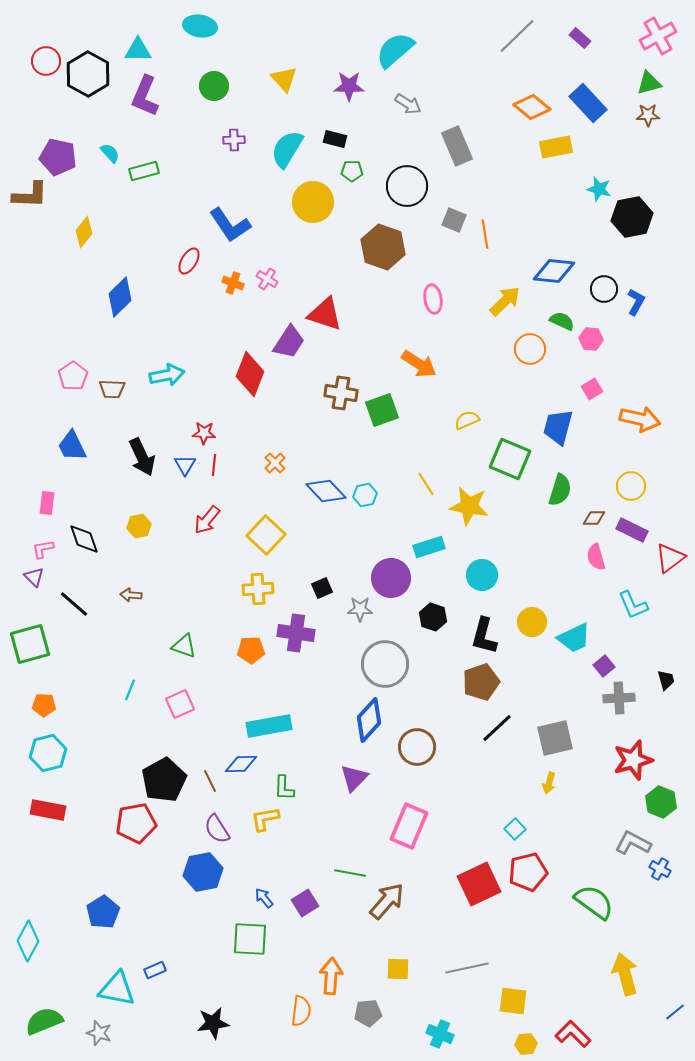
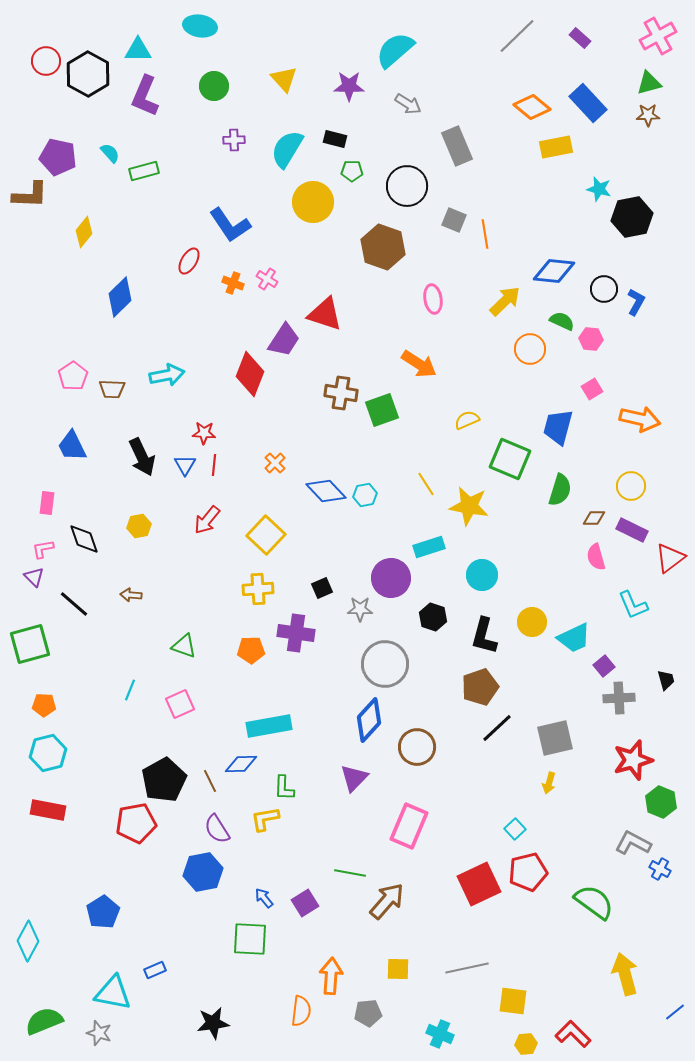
purple trapezoid at (289, 342): moved 5 px left, 2 px up
brown pentagon at (481, 682): moved 1 px left, 5 px down
cyan triangle at (117, 989): moved 4 px left, 4 px down
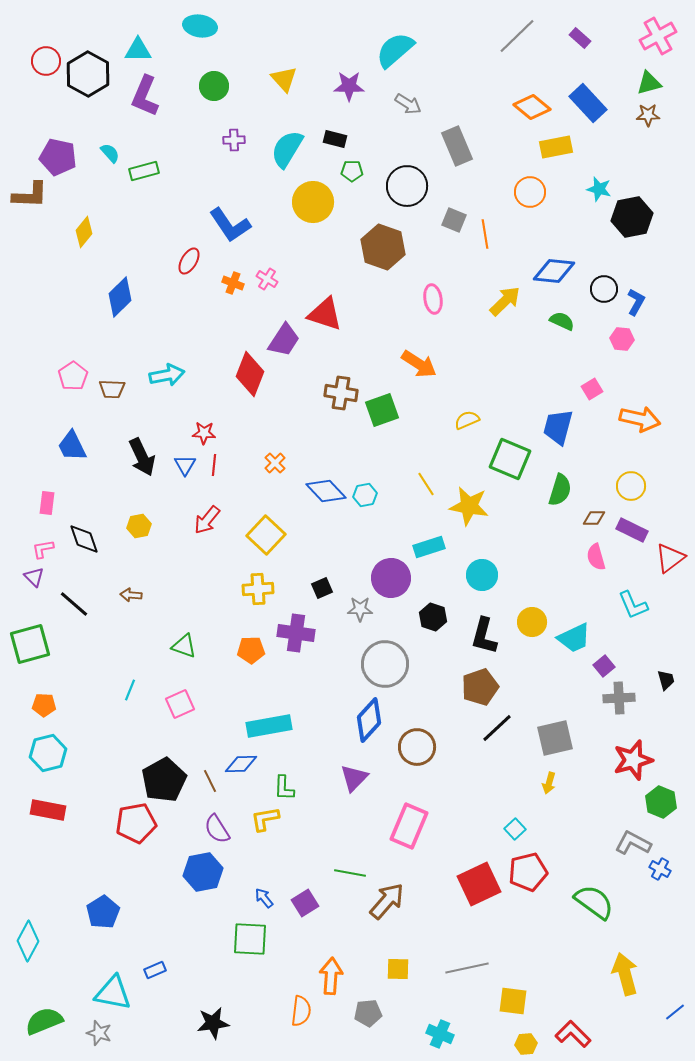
pink hexagon at (591, 339): moved 31 px right
orange circle at (530, 349): moved 157 px up
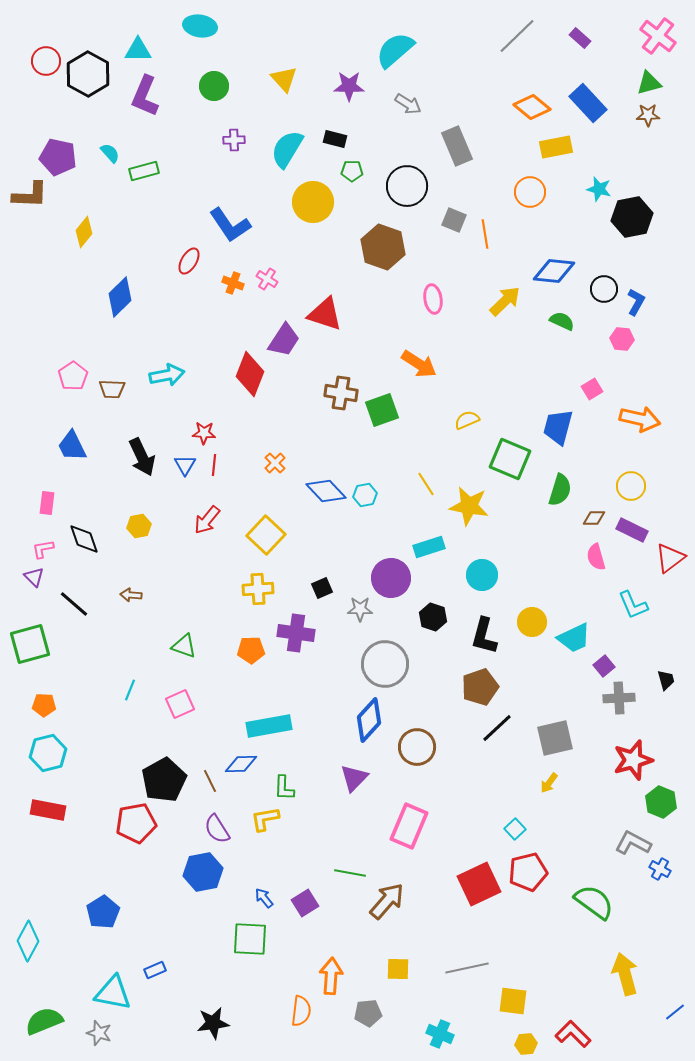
pink cross at (658, 36): rotated 24 degrees counterclockwise
yellow arrow at (549, 783): rotated 20 degrees clockwise
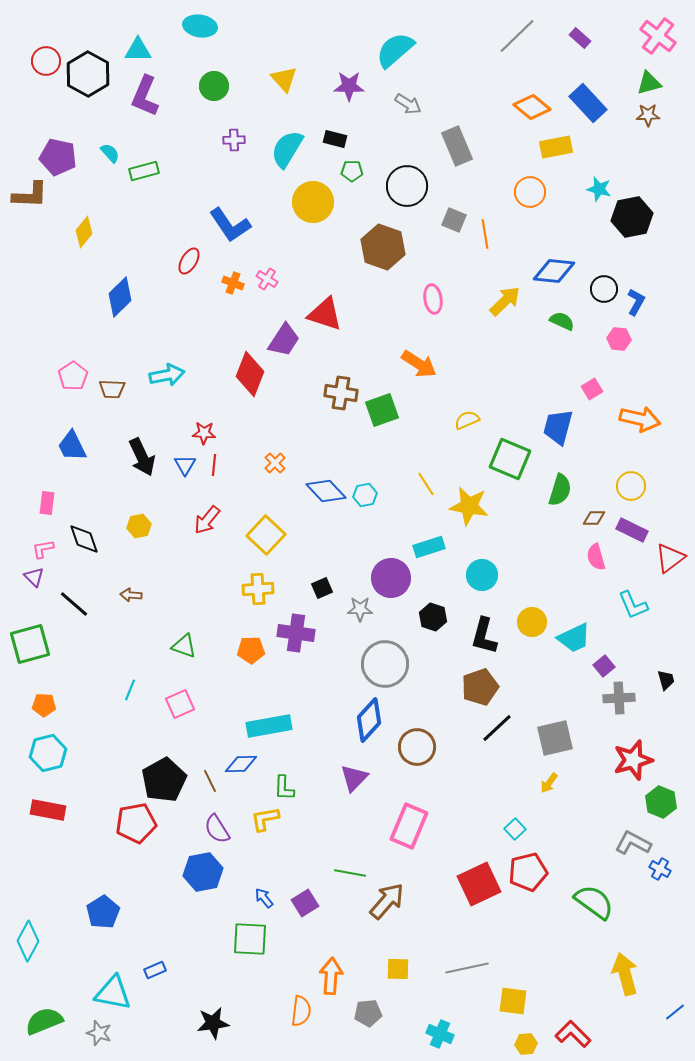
pink hexagon at (622, 339): moved 3 px left
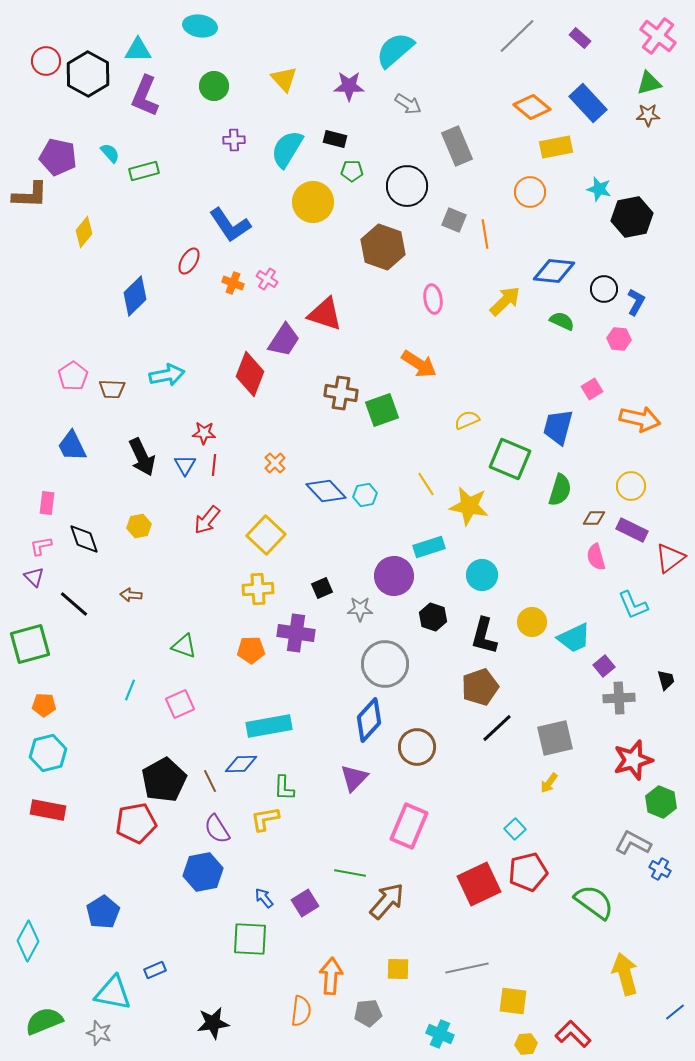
blue diamond at (120, 297): moved 15 px right, 1 px up
pink L-shape at (43, 549): moved 2 px left, 3 px up
purple circle at (391, 578): moved 3 px right, 2 px up
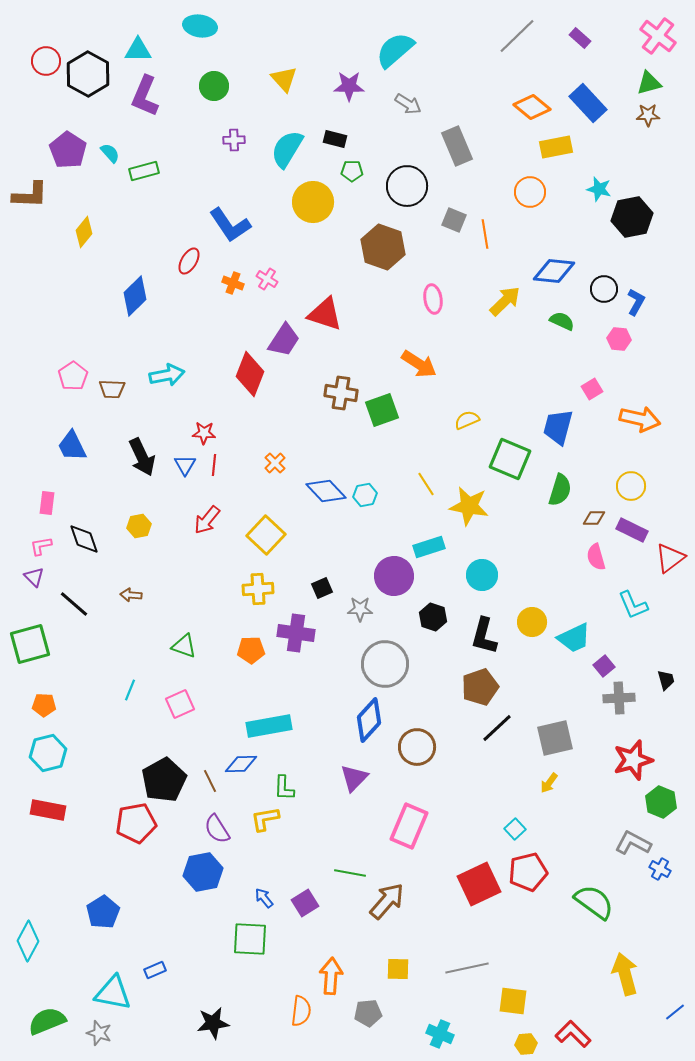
purple pentagon at (58, 157): moved 10 px right, 7 px up; rotated 21 degrees clockwise
green semicircle at (44, 1021): moved 3 px right
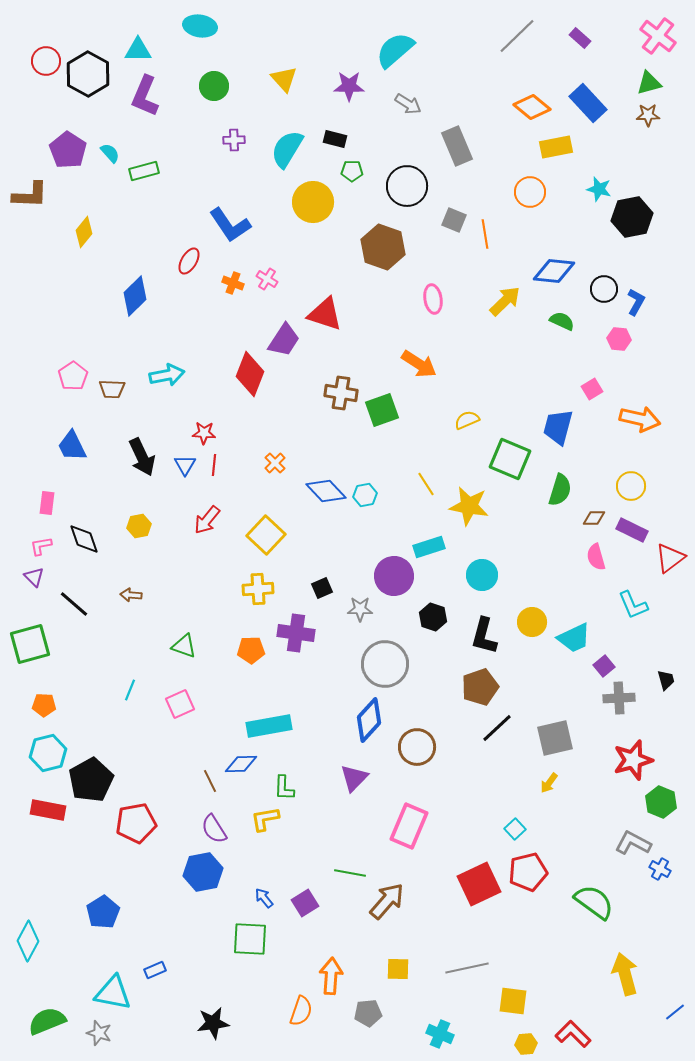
black pentagon at (164, 780): moved 73 px left
purple semicircle at (217, 829): moved 3 px left
orange semicircle at (301, 1011): rotated 12 degrees clockwise
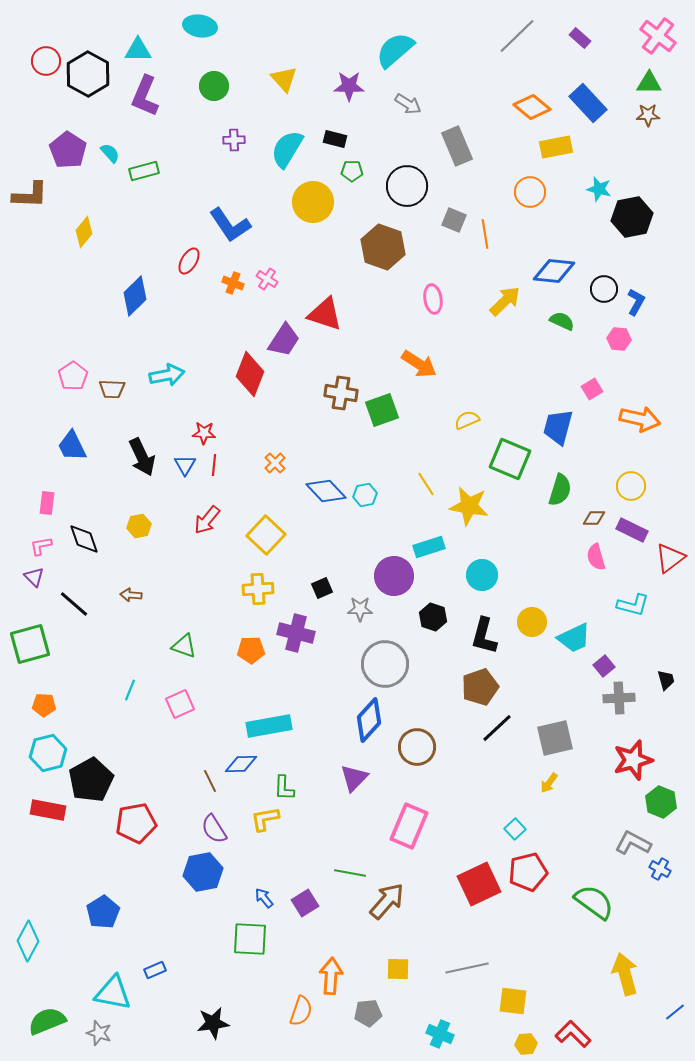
green triangle at (649, 83): rotated 16 degrees clockwise
cyan L-shape at (633, 605): rotated 52 degrees counterclockwise
purple cross at (296, 633): rotated 6 degrees clockwise
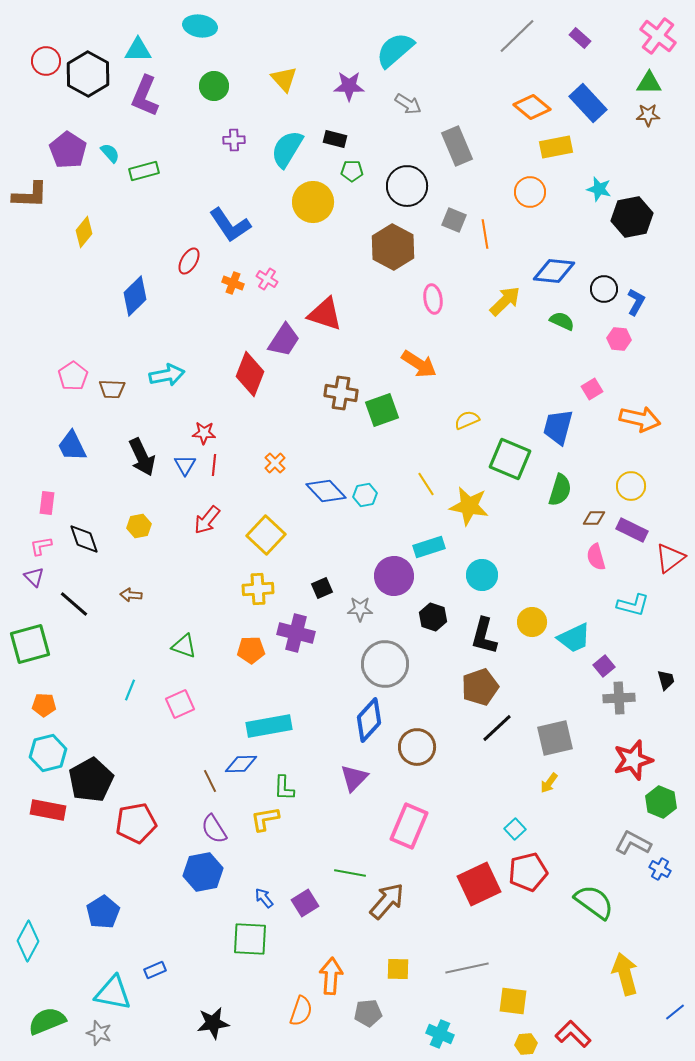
brown hexagon at (383, 247): moved 10 px right; rotated 9 degrees clockwise
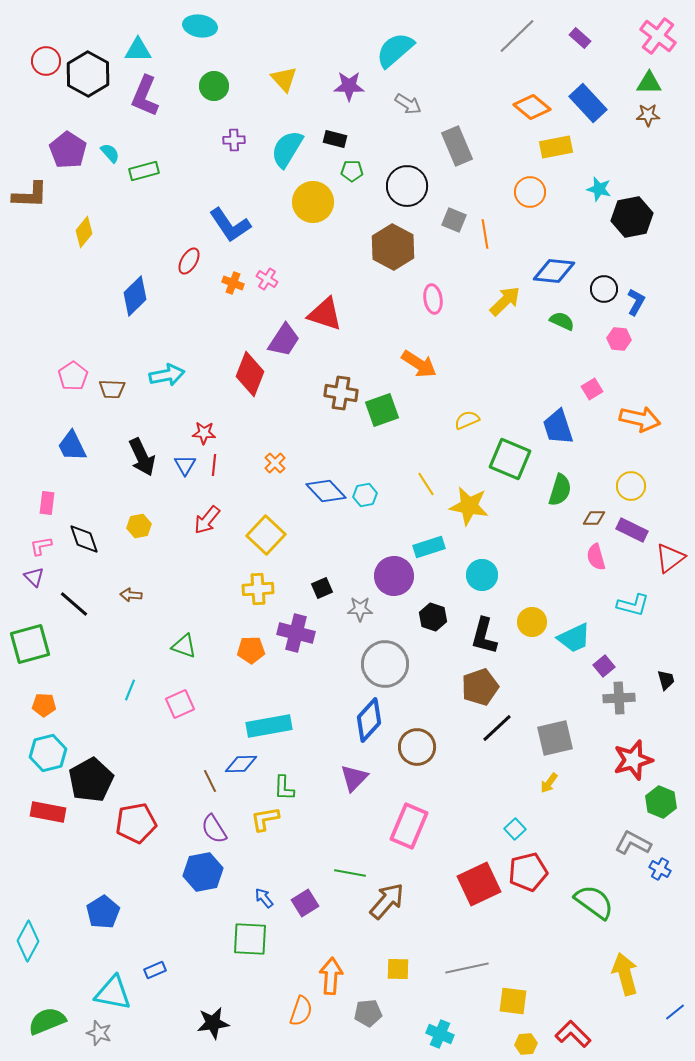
blue trapezoid at (558, 427): rotated 33 degrees counterclockwise
red rectangle at (48, 810): moved 2 px down
